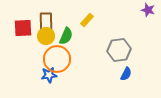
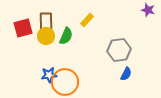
red square: rotated 12 degrees counterclockwise
orange circle: moved 8 px right, 23 px down
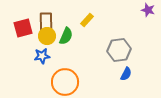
yellow circle: moved 1 px right
blue star: moved 7 px left, 19 px up
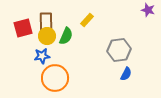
orange circle: moved 10 px left, 4 px up
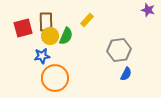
yellow circle: moved 3 px right
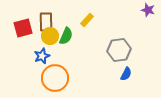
blue star: rotated 14 degrees counterclockwise
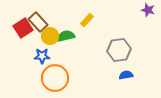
brown rectangle: moved 8 px left; rotated 42 degrees counterclockwise
red square: rotated 18 degrees counterclockwise
green semicircle: rotated 126 degrees counterclockwise
blue star: rotated 21 degrees clockwise
blue semicircle: moved 1 px down; rotated 128 degrees counterclockwise
